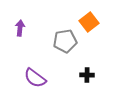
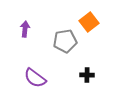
purple arrow: moved 5 px right, 1 px down
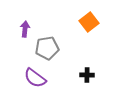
gray pentagon: moved 18 px left, 7 px down
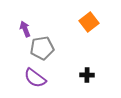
purple arrow: rotated 28 degrees counterclockwise
gray pentagon: moved 5 px left
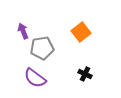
orange square: moved 8 px left, 10 px down
purple arrow: moved 2 px left, 2 px down
black cross: moved 2 px left, 1 px up; rotated 24 degrees clockwise
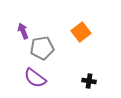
black cross: moved 4 px right, 7 px down; rotated 16 degrees counterclockwise
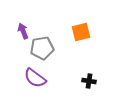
orange square: rotated 24 degrees clockwise
